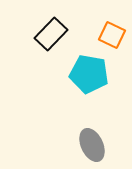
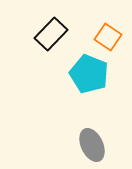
orange square: moved 4 px left, 2 px down; rotated 8 degrees clockwise
cyan pentagon: rotated 12 degrees clockwise
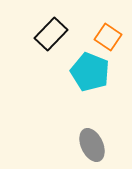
cyan pentagon: moved 1 px right, 2 px up
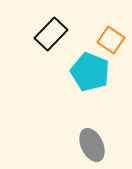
orange square: moved 3 px right, 3 px down
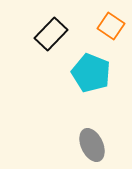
orange square: moved 14 px up
cyan pentagon: moved 1 px right, 1 px down
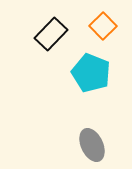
orange square: moved 8 px left; rotated 12 degrees clockwise
